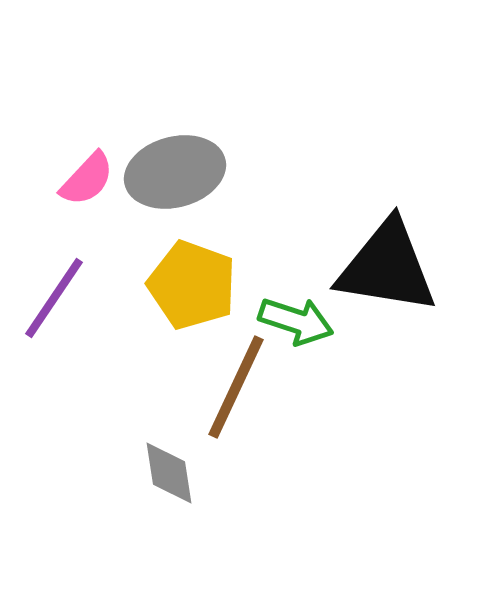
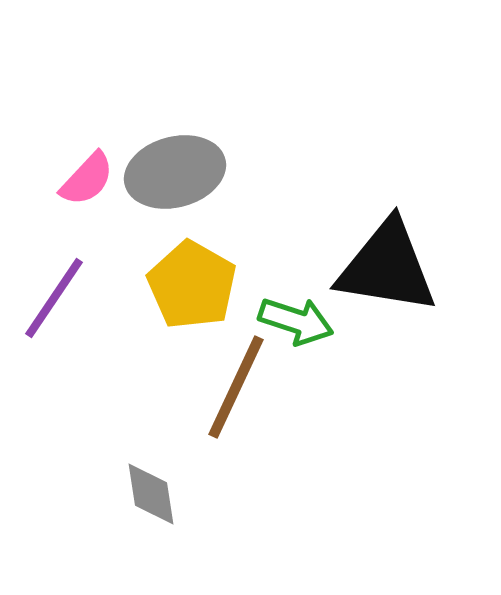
yellow pentagon: rotated 10 degrees clockwise
gray diamond: moved 18 px left, 21 px down
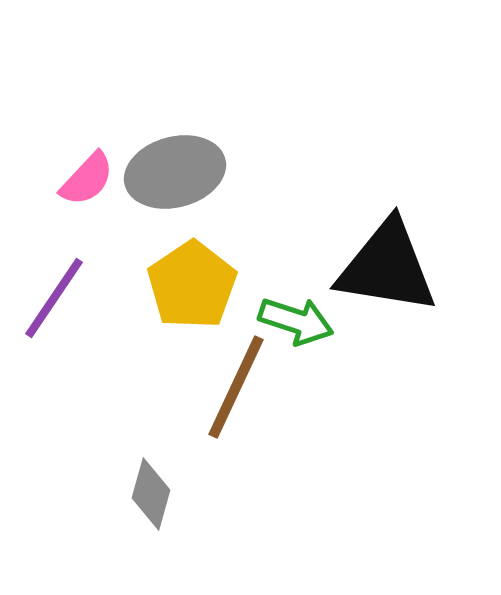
yellow pentagon: rotated 8 degrees clockwise
gray diamond: rotated 24 degrees clockwise
